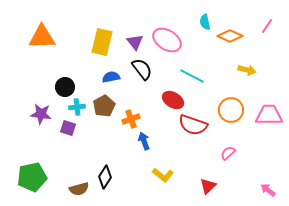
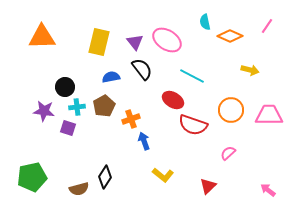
yellow rectangle: moved 3 px left
yellow arrow: moved 3 px right
purple star: moved 3 px right, 3 px up
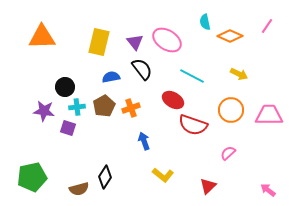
yellow arrow: moved 11 px left, 4 px down; rotated 12 degrees clockwise
orange cross: moved 11 px up
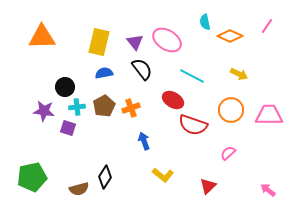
blue semicircle: moved 7 px left, 4 px up
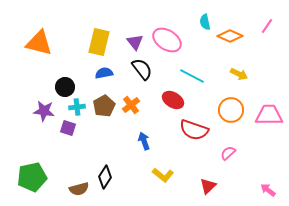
orange triangle: moved 3 px left, 6 px down; rotated 16 degrees clockwise
orange cross: moved 3 px up; rotated 18 degrees counterclockwise
red semicircle: moved 1 px right, 5 px down
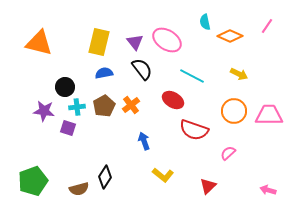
orange circle: moved 3 px right, 1 px down
green pentagon: moved 1 px right, 4 px down; rotated 8 degrees counterclockwise
pink arrow: rotated 21 degrees counterclockwise
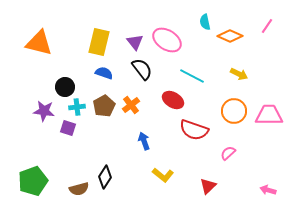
blue semicircle: rotated 30 degrees clockwise
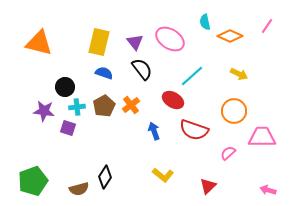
pink ellipse: moved 3 px right, 1 px up
cyan line: rotated 70 degrees counterclockwise
pink trapezoid: moved 7 px left, 22 px down
blue arrow: moved 10 px right, 10 px up
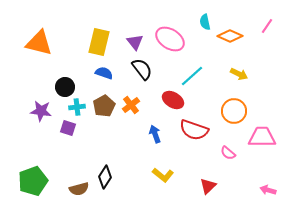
purple star: moved 3 px left
blue arrow: moved 1 px right, 3 px down
pink semicircle: rotated 98 degrees counterclockwise
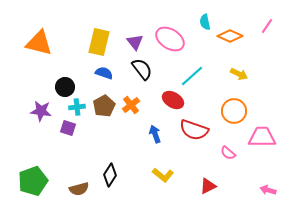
black diamond: moved 5 px right, 2 px up
red triangle: rotated 18 degrees clockwise
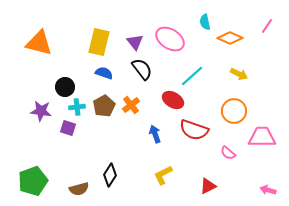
orange diamond: moved 2 px down
yellow L-shape: rotated 115 degrees clockwise
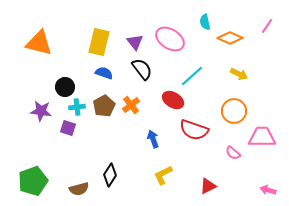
blue arrow: moved 2 px left, 5 px down
pink semicircle: moved 5 px right
